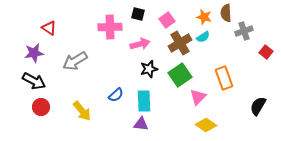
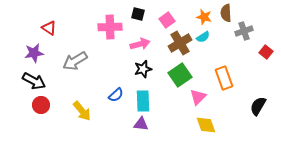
black star: moved 6 px left
cyan rectangle: moved 1 px left
red circle: moved 2 px up
yellow diamond: rotated 35 degrees clockwise
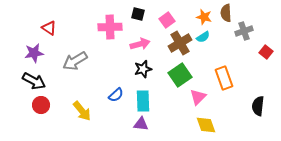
black semicircle: rotated 24 degrees counterclockwise
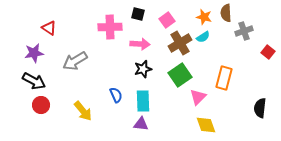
pink arrow: rotated 18 degrees clockwise
red square: moved 2 px right
orange rectangle: rotated 35 degrees clockwise
blue semicircle: rotated 70 degrees counterclockwise
black semicircle: moved 2 px right, 2 px down
yellow arrow: moved 1 px right
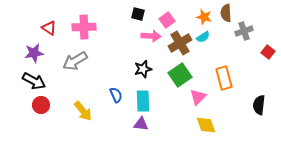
pink cross: moved 26 px left
pink arrow: moved 11 px right, 8 px up
orange rectangle: rotated 30 degrees counterclockwise
black semicircle: moved 1 px left, 3 px up
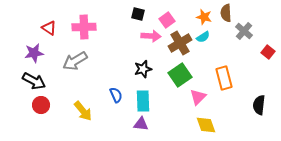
gray cross: rotated 30 degrees counterclockwise
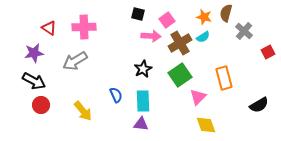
brown semicircle: rotated 18 degrees clockwise
red square: rotated 24 degrees clockwise
black star: rotated 12 degrees counterclockwise
black semicircle: rotated 126 degrees counterclockwise
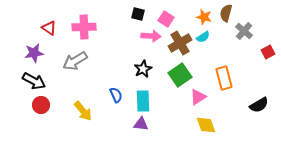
pink square: moved 1 px left, 1 px up; rotated 21 degrees counterclockwise
pink triangle: rotated 12 degrees clockwise
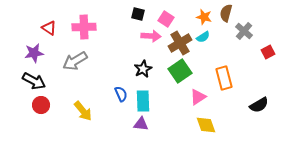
green square: moved 4 px up
blue semicircle: moved 5 px right, 1 px up
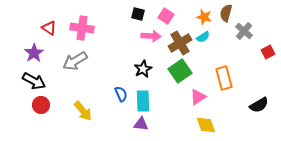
pink square: moved 3 px up
pink cross: moved 2 px left, 1 px down; rotated 10 degrees clockwise
purple star: rotated 24 degrees counterclockwise
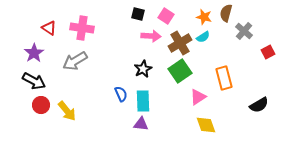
yellow arrow: moved 16 px left
